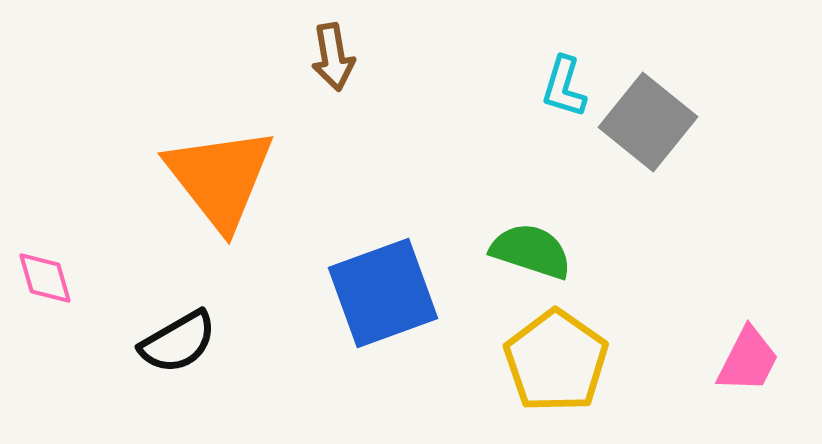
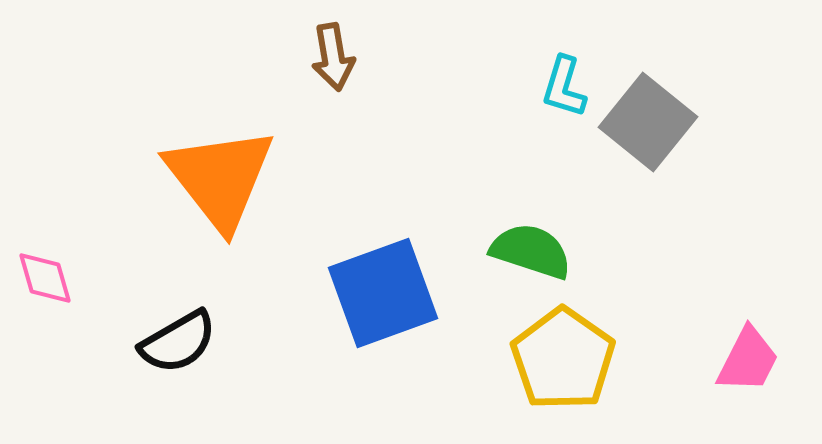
yellow pentagon: moved 7 px right, 2 px up
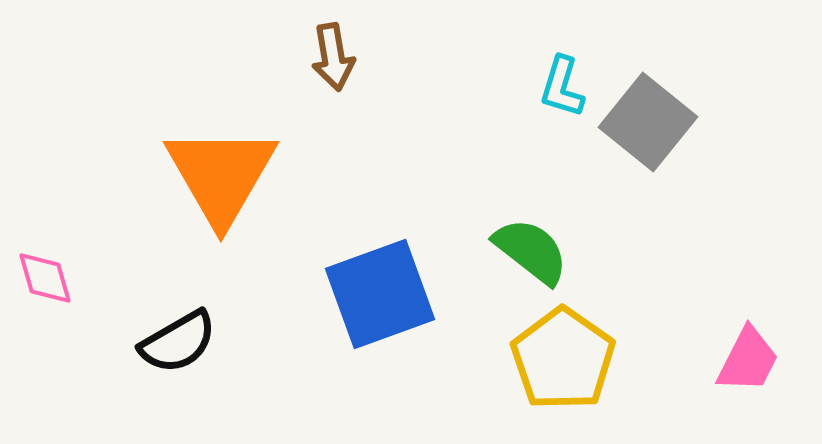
cyan L-shape: moved 2 px left
orange triangle: moved 1 px right, 3 px up; rotated 8 degrees clockwise
green semicircle: rotated 20 degrees clockwise
blue square: moved 3 px left, 1 px down
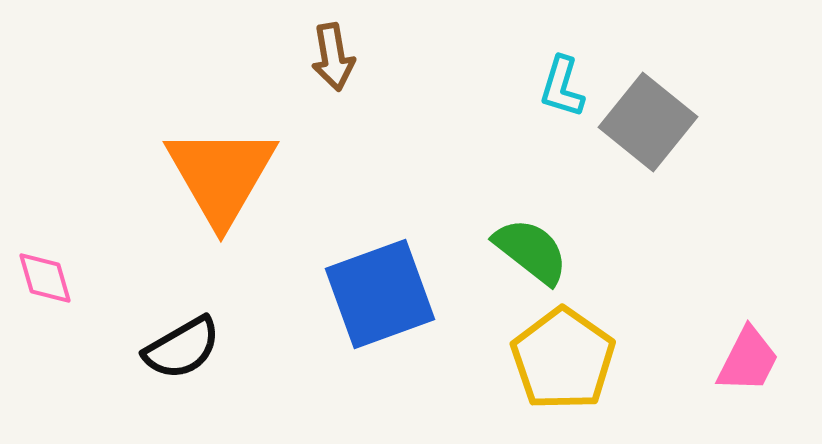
black semicircle: moved 4 px right, 6 px down
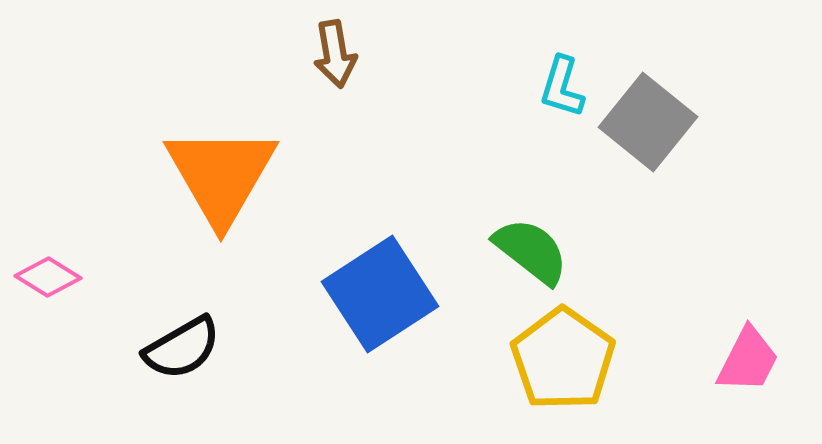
brown arrow: moved 2 px right, 3 px up
pink diamond: moved 3 px right, 1 px up; rotated 42 degrees counterclockwise
blue square: rotated 13 degrees counterclockwise
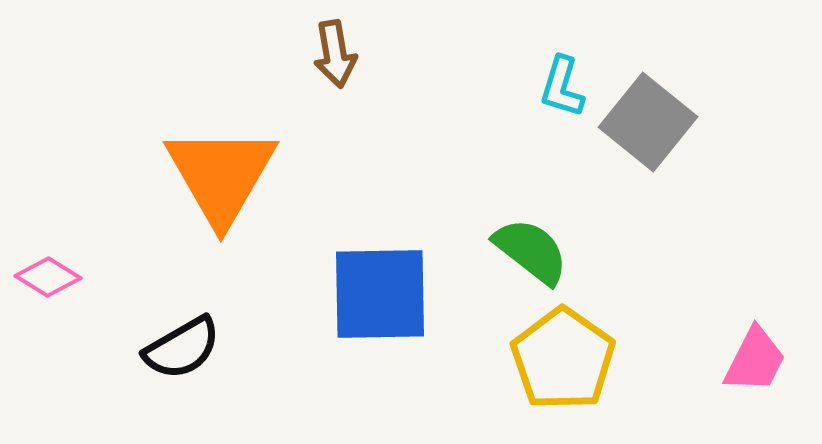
blue square: rotated 32 degrees clockwise
pink trapezoid: moved 7 px right
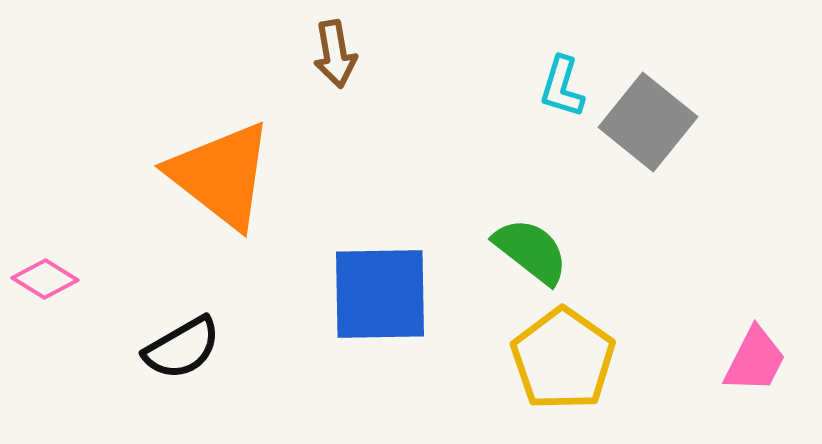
orange triangle: rotated 22 degrees counterclockwise
pink diamond: moved 3 px left, 2 px down
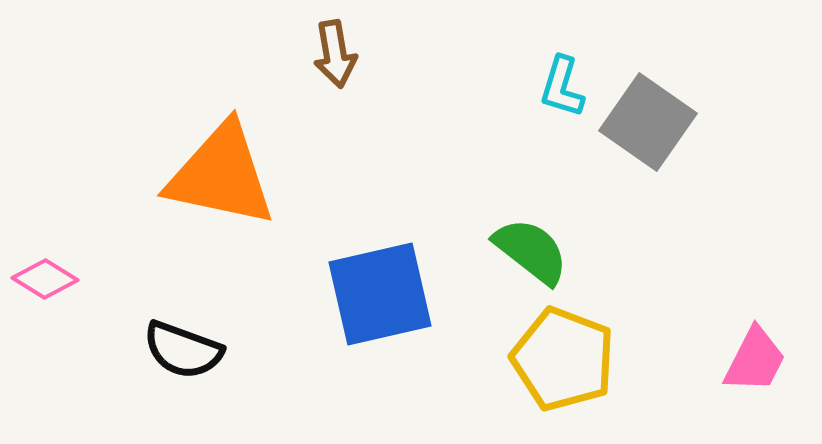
gray square: rotated 4 degrees counterclockwise
orange triangle: rotated 26 degrees counterclockwise
blue square: rotated 12 degrees counterclockwise
black semicircle: moved 1 px right, 2 px down; rotated 50 degrees clockwise
yellow pentagon: rotated 14 degrees counterclockwise
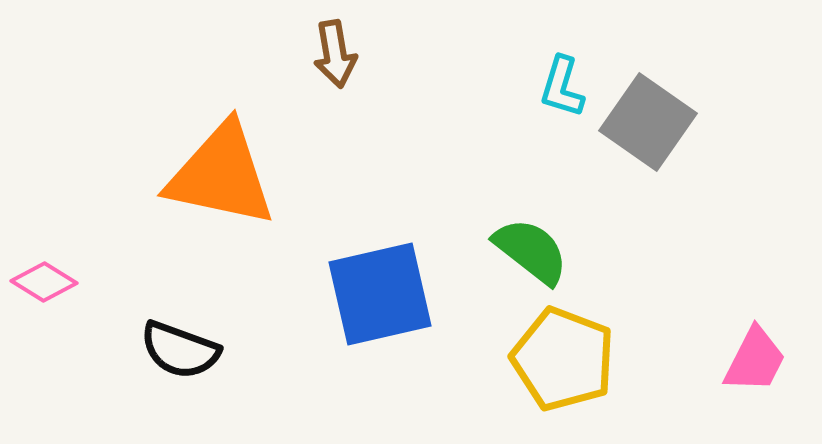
pink diamond: moved 1 px left, 3 px down
black semicircle: moved 3 px left
